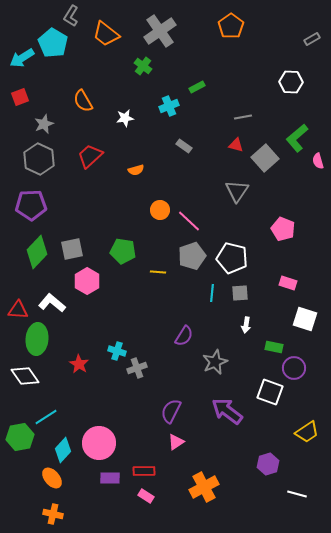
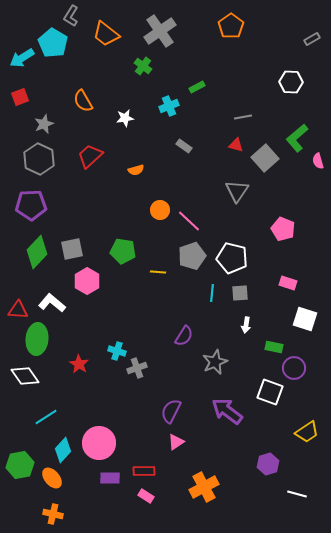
green hexagon at (20, 437): moved 28 px down
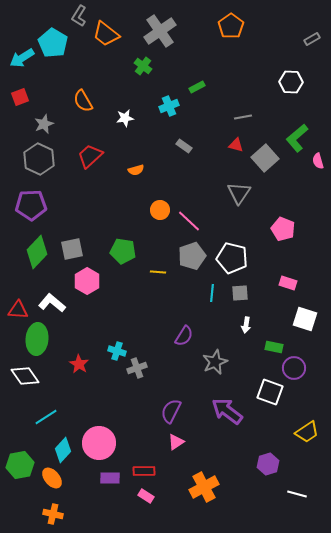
gray L-shape at (71, 16): moved 8 px right
gray triangle at (237, 191): moved 2 px right, 2 px down
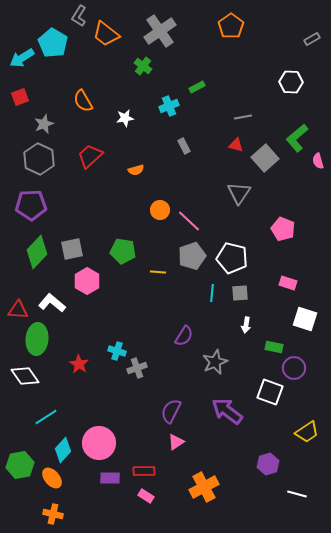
gray rectangle at (184, 146): rotated 28 degrees clockwise
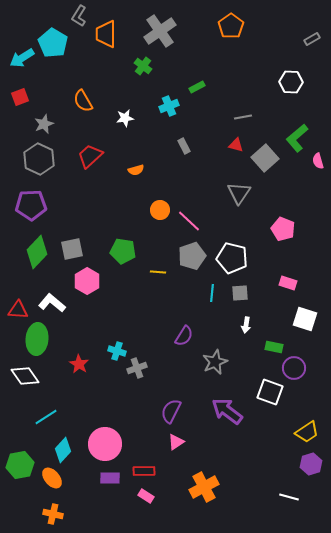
orange trapezoid at (106, 34): rotated 52 degrees clockwise
pink circle at (99, 443): moved 6 px right, 1 px down
purple hexagon at (268, 464): moved 43 px right
white line at (297, 494): moved 8 px left, 3 px down
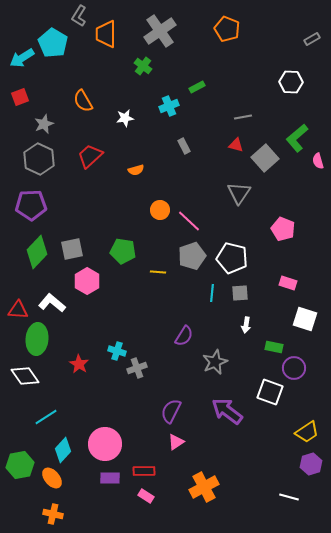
orange pentagon at (231, 26): moved 4 px left, 3 px down; rotated 15 degrees counterclockwise
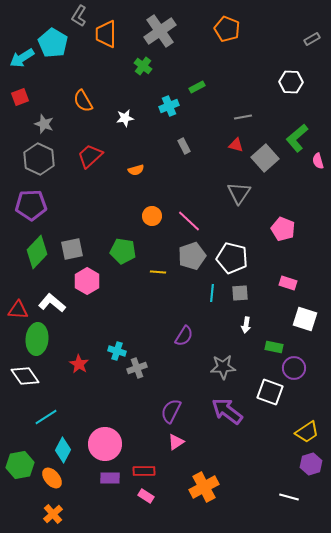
gray star at (44, 124): rotated 30 degrees counterclockwise
orange circle at (160, 210): moved 8 px left, 6 px down
gray star at (215, 362): moved 8 px right, 5 px down; rotated 20 degrees clockwise
cyan diamond at (63, 450): rotated 15 degrees counterclockwise
orange cross at (53, 514): rotated 36 degrees clockwise
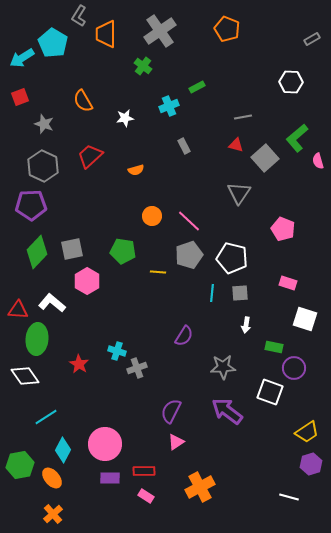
gray hexagon at (39, 159): moved 4 px right, 7 px down
gray pentagon at (192, 256): moved 3 px left, 1 px up
orange cross at (204, 487): moved 4 px left
